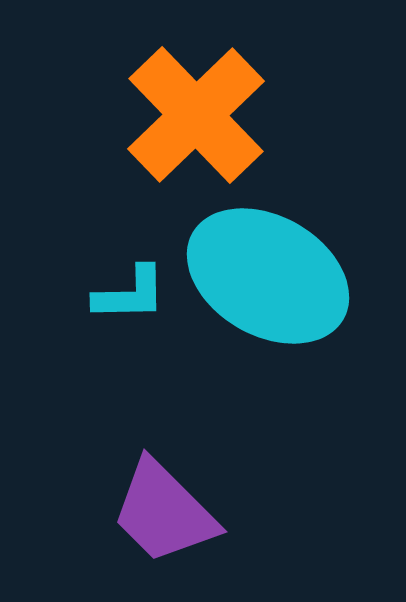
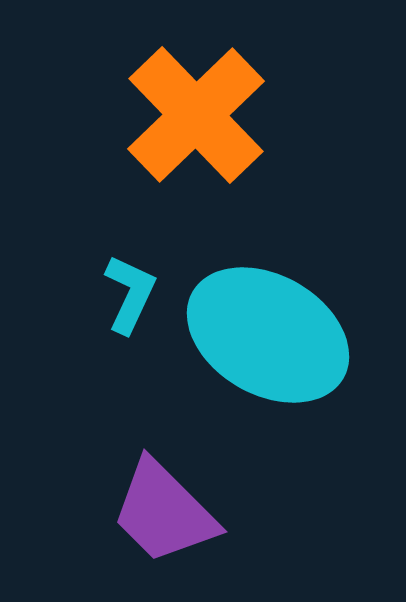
cyan ellipse: moved 59 px down
cyan L-shape: rotated 64 degrees counterclockwise
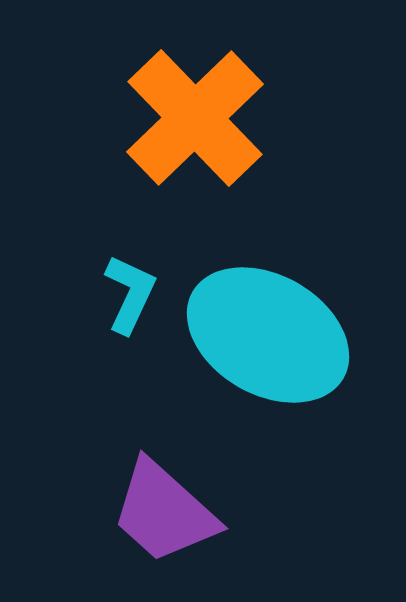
orange cross: moved 1 px left, 3 px down
purple trapezoid: rotated 3 degrees counterclockwise
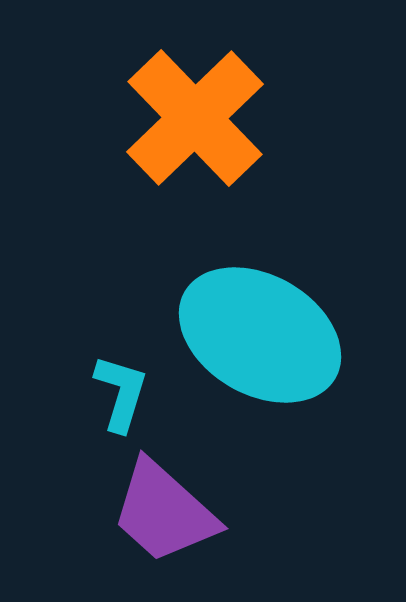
cyan L-shape: moved 9 px left, 99 px down; rotated 8 degrees counterclockwise
cyan ellipse: moved 8 px left
